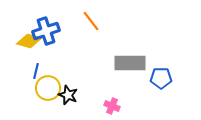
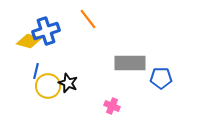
orange line: moved 3 px left, 2 px up
yellow circle: moved 2 px up
black star: moved 12 px up
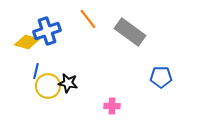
blue cross: moved 1 px right
yellow diamond: moved 2 px left, 1 px down
gray rectangle: moved 31 px up; rotated 36 degrees clockwise
blue pentagon: moved 1 px up
black star: rotated 12 degrees counterclockwise
pink cross: rotated 21 degrees counterclockwise
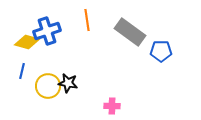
orange line: moved 1 px left, 1 px down; rotated 30 degrees clockwise
blue line: moved 14 px left
blue pentagon: moved 26 px up
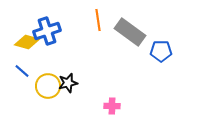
orange line: moved 11 px right
blue line: rotated 63 degrees counterclockwise
black star: rotated 24 degrees counterclockwise
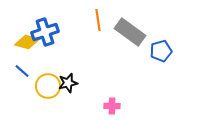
blue cross: moved 2 px left, 1 px down
blue pentagon: rotated 15 degrees counterclockwise
